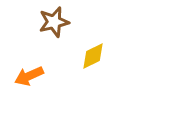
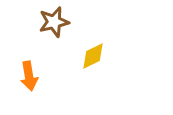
orange arrow: rotated 76 degrees counterclockwise
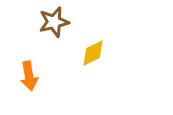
yellow diamond: moved 3 px up
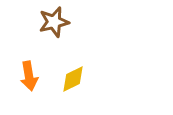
yellow diamond: moved 20 px left, 26 px down
